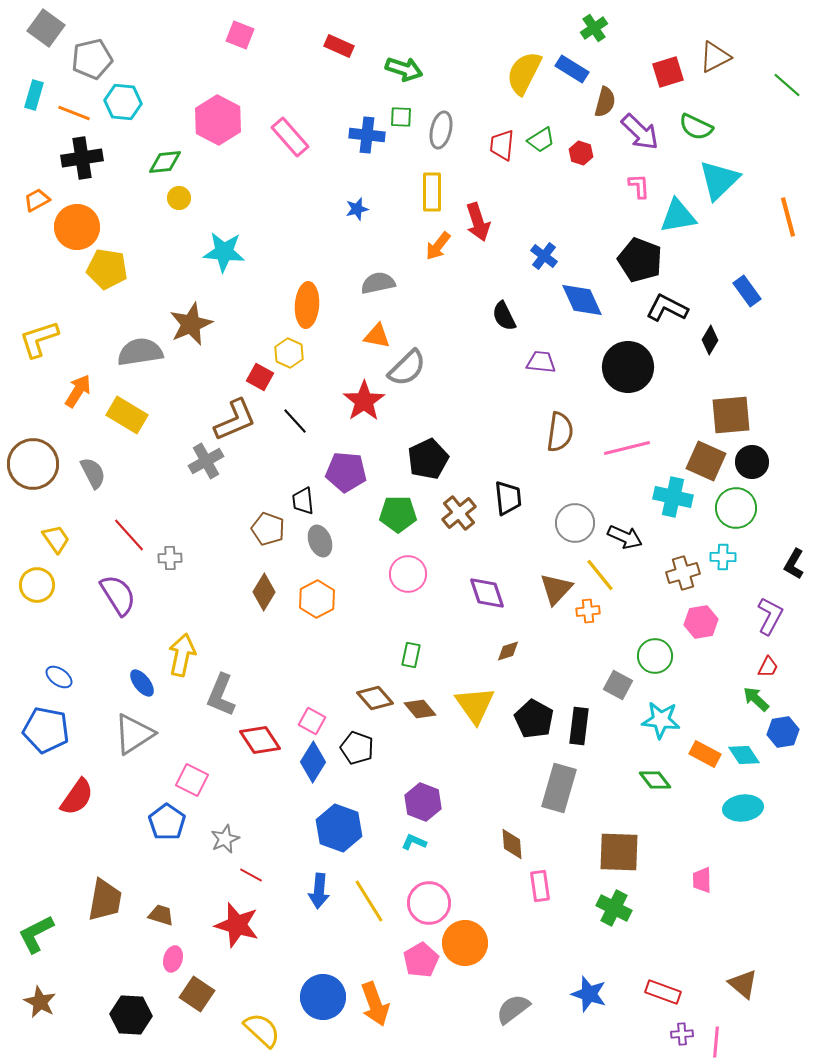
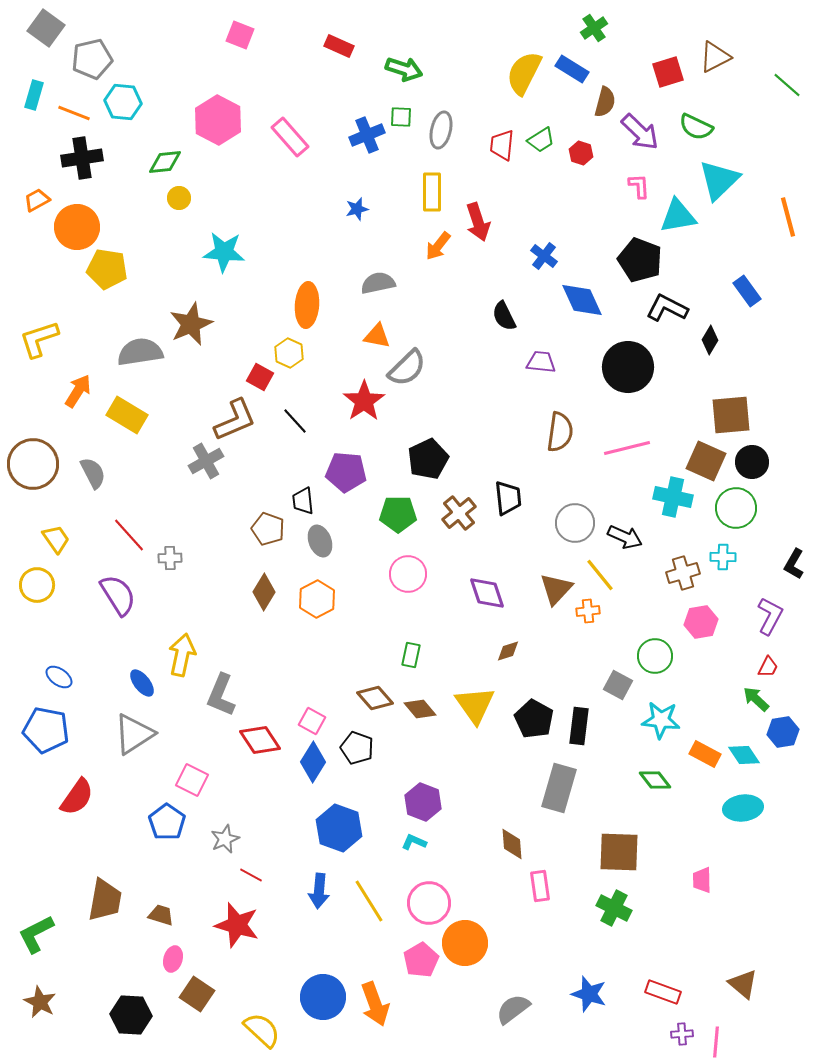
blue cross at (367, 135): rotated 28 degrees counterclockwise
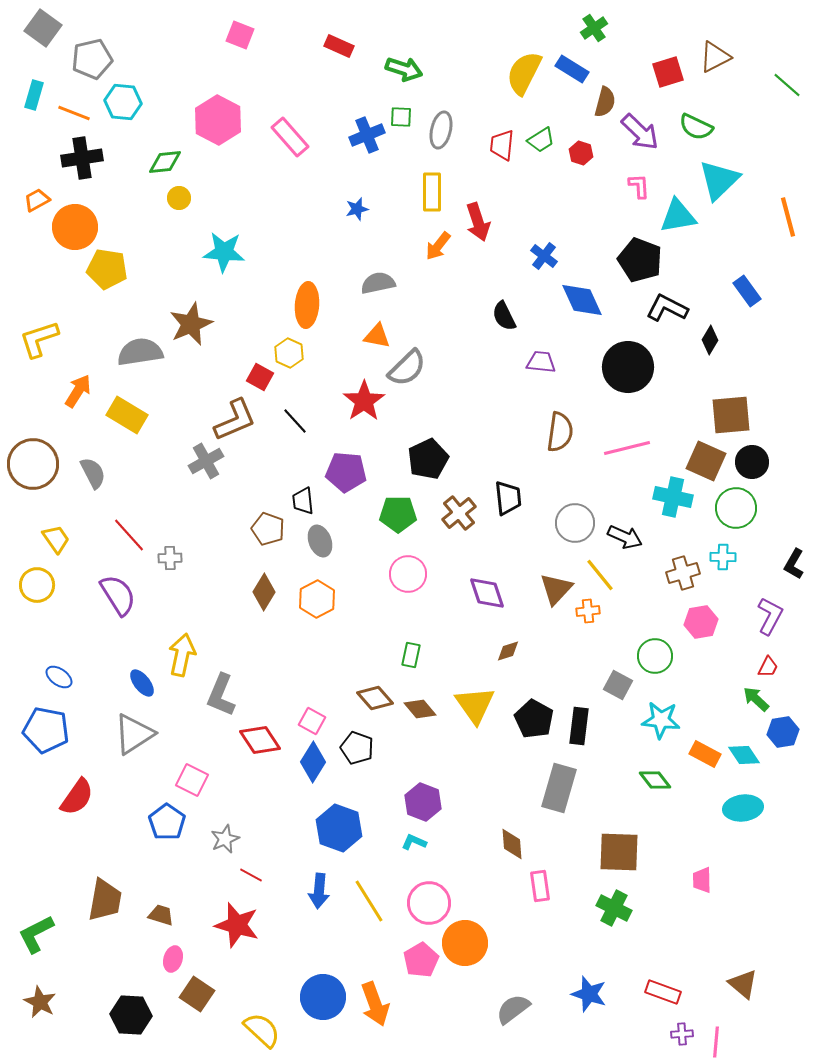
gray square at (46, 28): moved 3 px left
orange circle at (77, 227): moved 2 px left
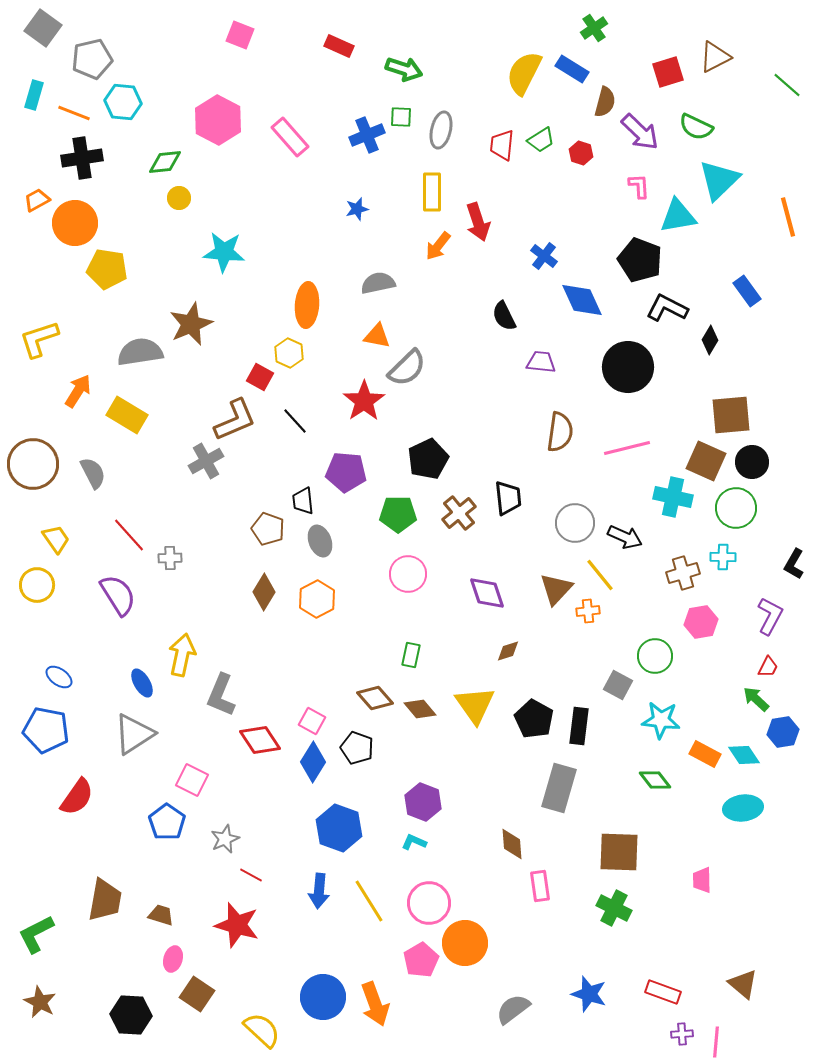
orange circle at (75, 227): moved 4 px up
blue ellipse at (142, 683): rotated 8 degrees clockwise
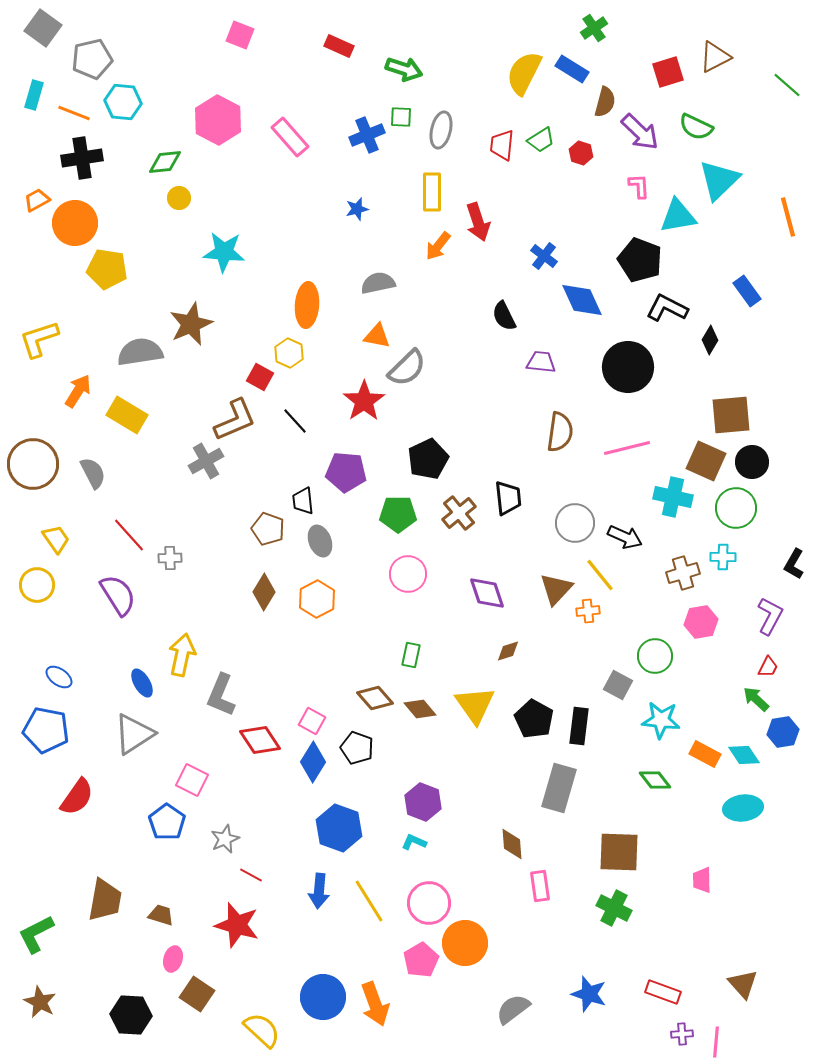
brown triangle at (743, 984): rotated 8 degrees clockwise
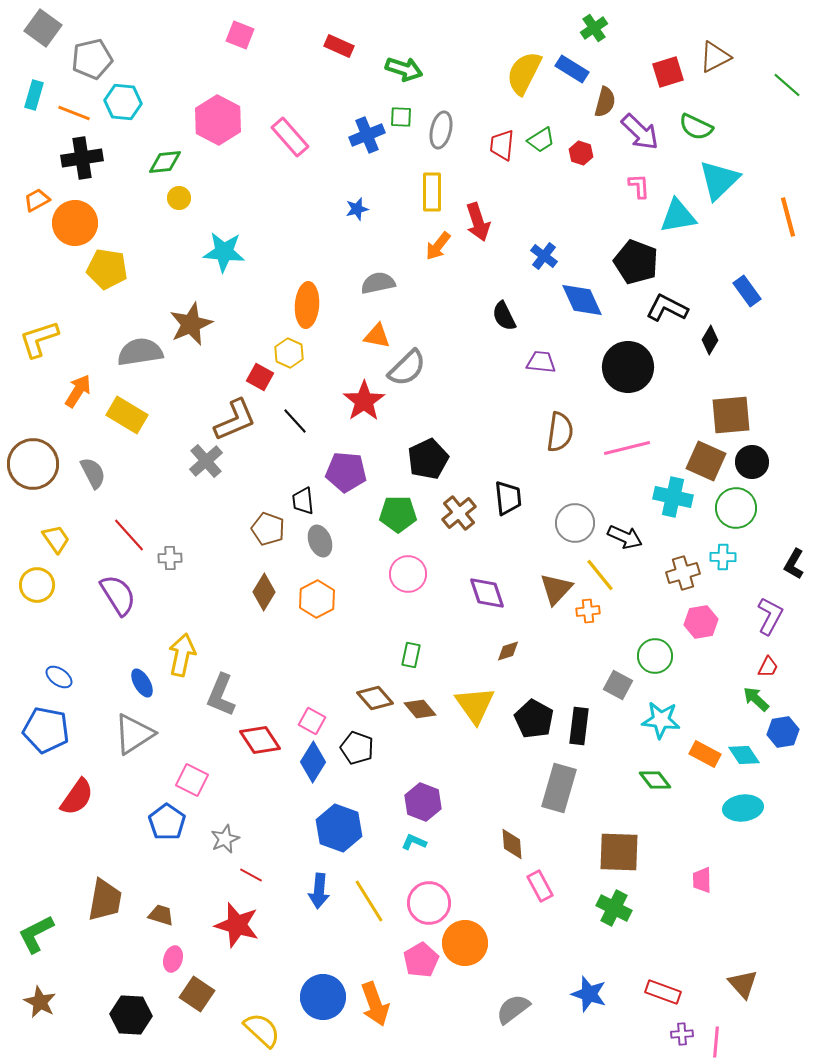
black pentagon at (640, 260): moved 4 px left, 2 px down
gray cross at (206, 461): rotated 12 degrees counterclockwise
pink rectangle at (540, 886): rotated 20 degrees counterclockwise
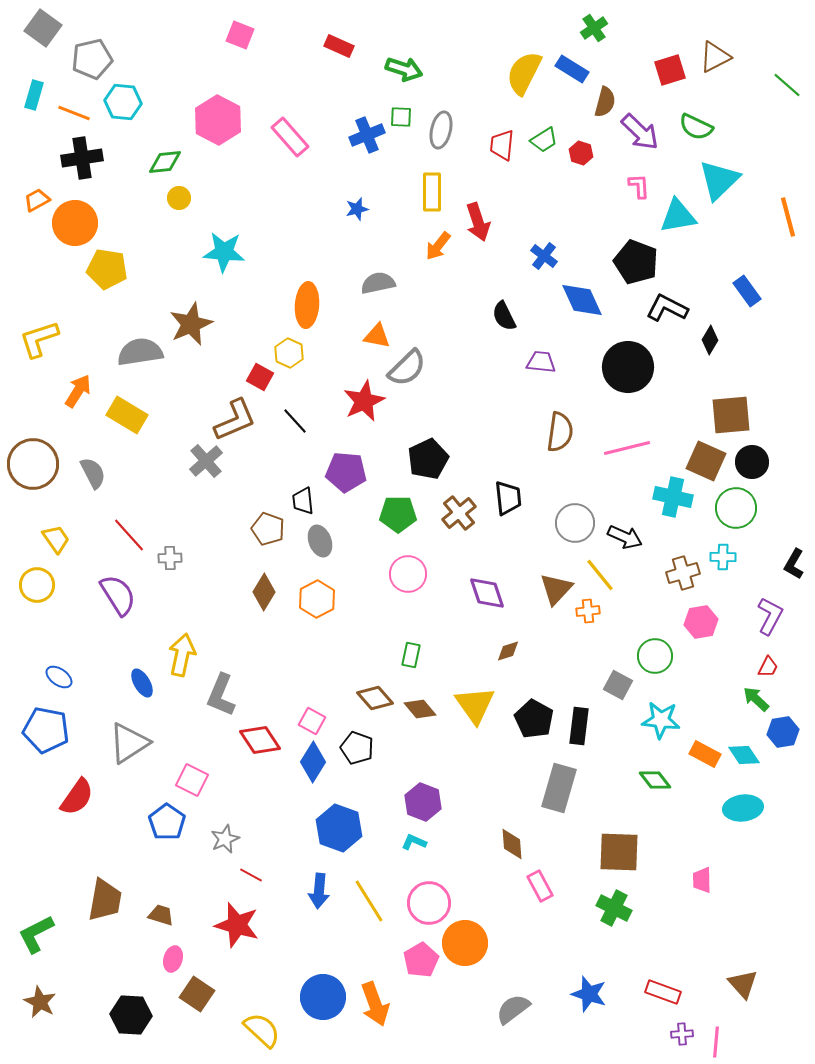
red square at (668, 72): moved 2 px right, 2 px up
green trapezoid at (541, 140): moved 3 px right
red star at (364, 401): rotated 9 degrees clockwise
gray triangle at (134, 734): moved 5 px left, 9 px down
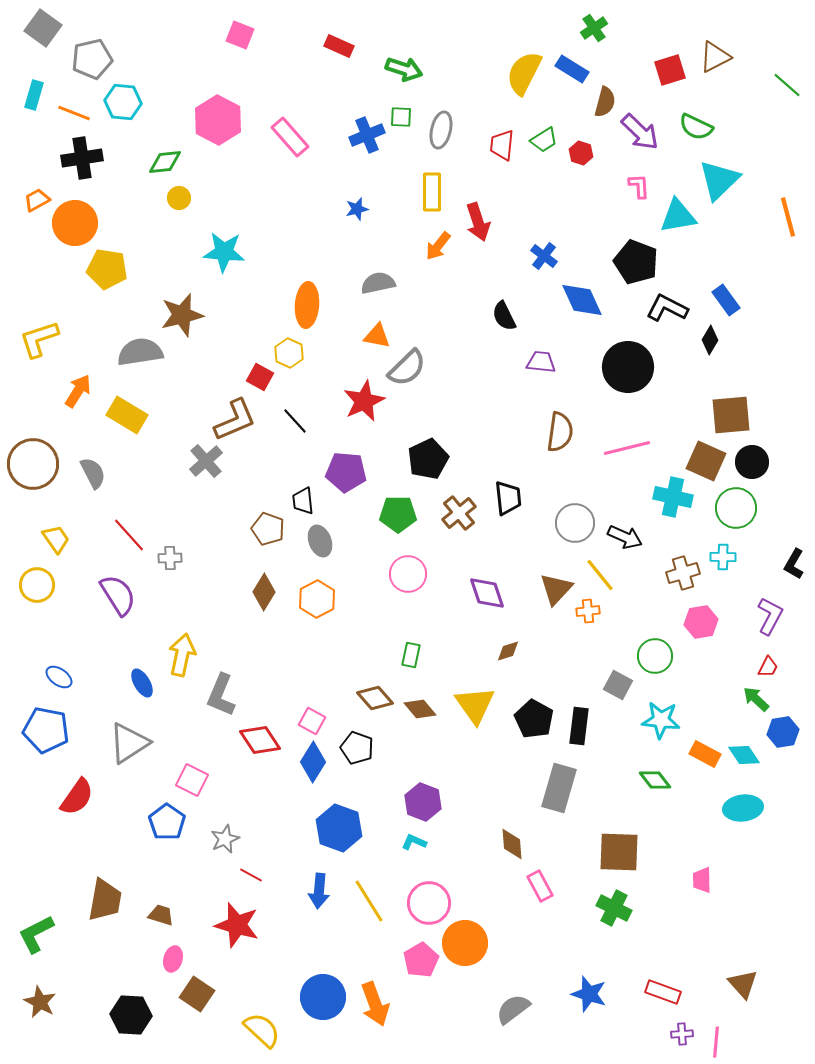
blue rectangle at (747, 291): moved 21 px left, 9 px down
brown star at (191, 324): moved 9 px left, 9 px up; rotated 9 degrees clockwise
